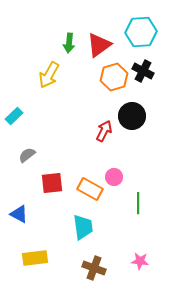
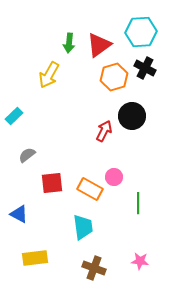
black cross: moved 2 px right, 3 px up
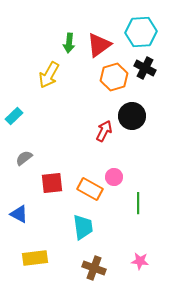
gray semicircle: moved 3 px left, 3 px down
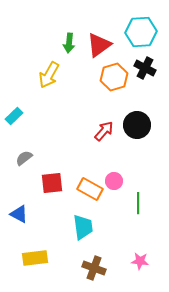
black circle: moved 5 px right, 9 px down
red arrow: rotated 15 degrees clockwise
pink circle: moved 4 px down
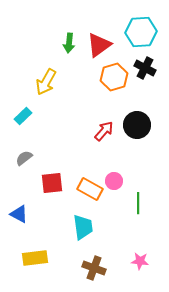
yellow arrow: moved 3 px left, 7 px down
cyan rectangle: moved 9 px right
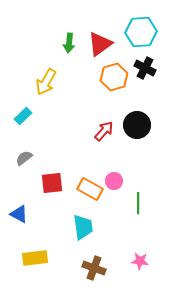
red triangle: moved 1 px right, 1 px up
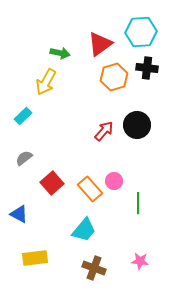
green arrow: moved 9 px left, 10 px down; rotated 84 degrees counterclockwise
black cross: moved 2 px right; rotated 20 degrees counterclockwise
red square: rotated 35 degrees counterclockwise
orange rectangle: rotated 20 degrees clockwise
cyan trapezoid: moved 1 px right, 3 px down; rotated 48 degrees clockwise
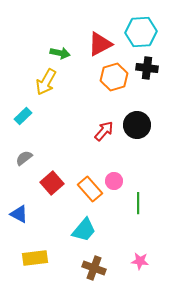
red triangle: rotated 8 degrees clockwise
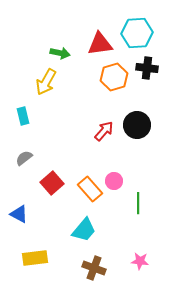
cyan hexagon: moved 4 px left, 1 px down
red triangle: rotated 20 degrees clockwise
cyan rectangle: rotated 60 degrees counterclockwise
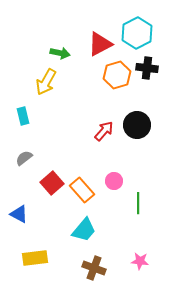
cyan hexagon: rotated 24 degrees counterclockwise
red triangle: rotated 20 degrees counterclockwise
orange hexagon: moved 3 px right, 2 px up
orange rectangle: moved 8 px left, 1 px down
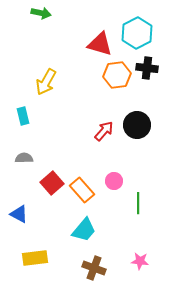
red triangle: rotated 44 degrees clockwise
green arrow: moved 19 px left, 40 px up
orange hexagon: rotated 8 degrees clockwise
gray semicircle: rotated 36 degrees clockwise
